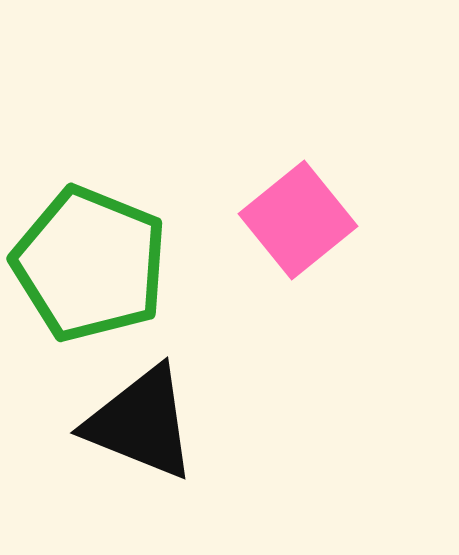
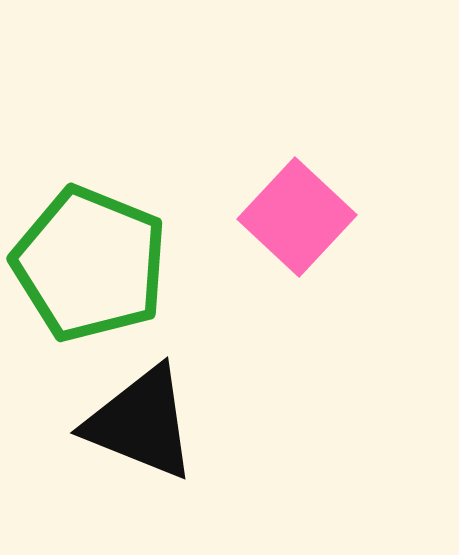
pink square: moved 1 px left, 3 px up; rotated 8 degrees counterclockwise
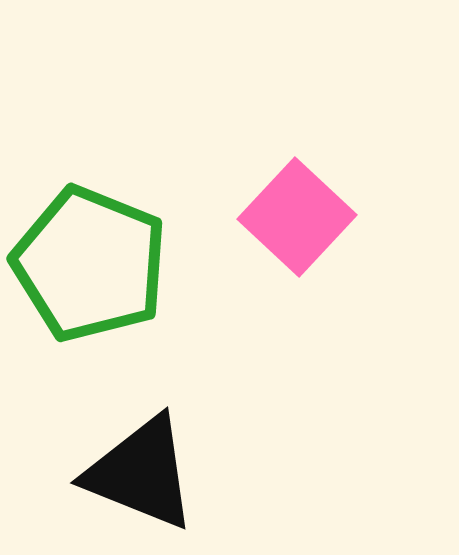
black triangle: moved 50 px down
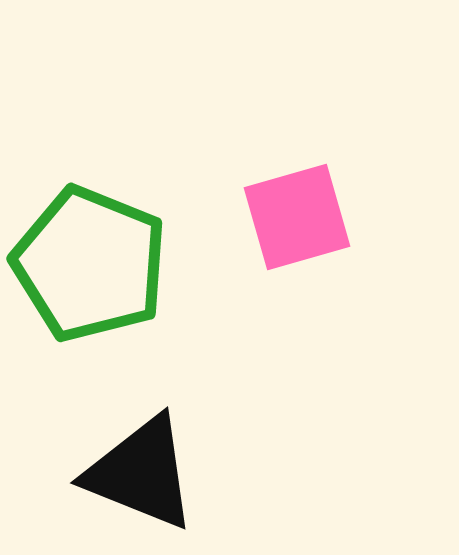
pink square: rotated 31 degrees clockwise
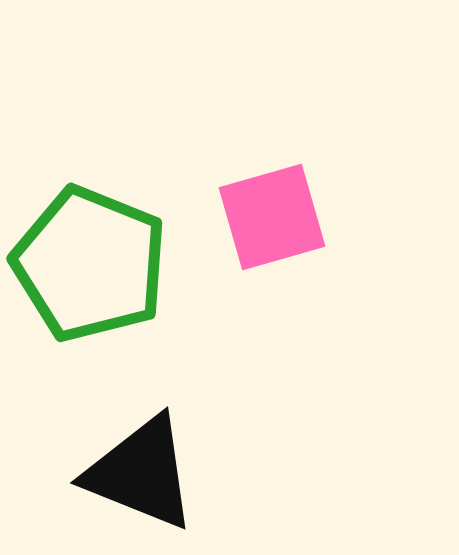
pink square: moved 25 px left
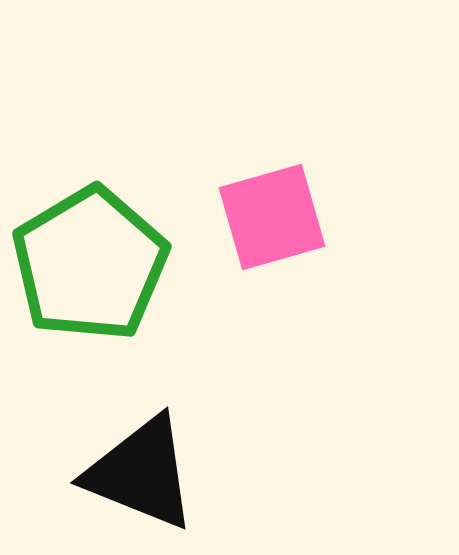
green pentagon: rotated 19 degrees clockwise
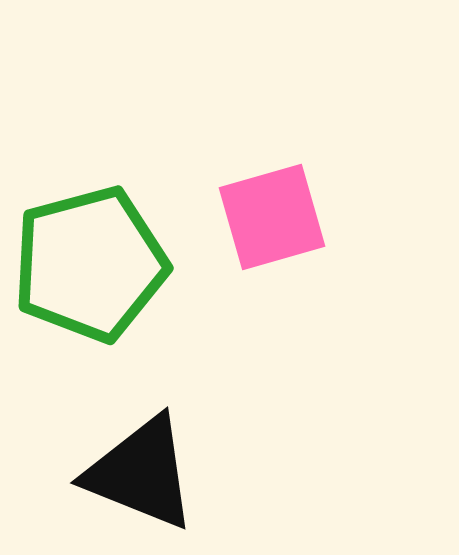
green pentagon: rotated 16 degrees clockwise
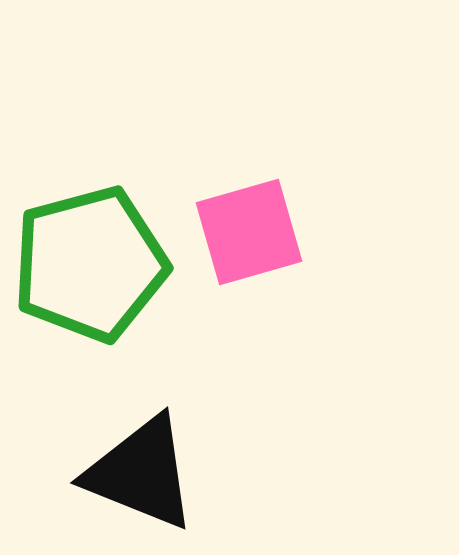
pink square: moved 23 px left, 15 px down
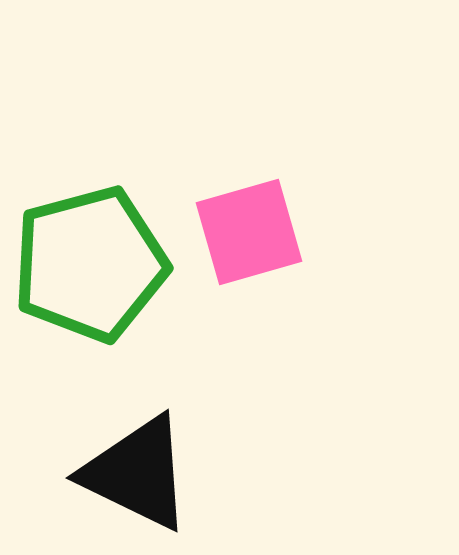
black triangle: moved 4 px left; rotated 4 degrees clockwise
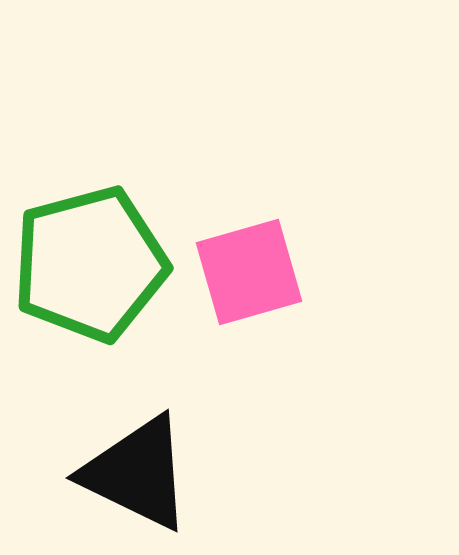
pink square: moved 40 px down
